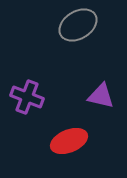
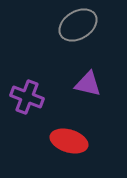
purple triangle: moved 13 px left, 12 px up
red ellipse: rotated 39 degrees clockwise
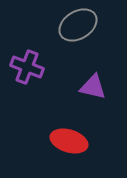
purple triangle: moved 5 px right, 3 px down
purple cross: moved 30 px up
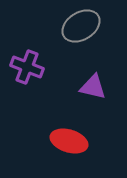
gray ellipse: moved 3 px right, 1 px down
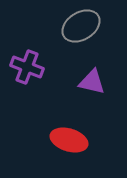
purple triangle: moved 1 px left, 5 px up
red ellipse: moved 1 px up
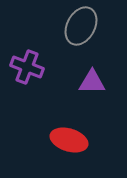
gray ellipse: rotated 30 degrees counterclockwise
purple triangle: rotated 12 degrees counterclockwise
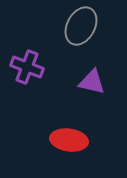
purple triangle: rotated 12 degrees clockwise
red ellipse: rotated 9 degrees counterclockwise
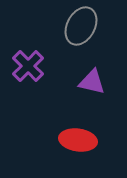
purple cross: moved 1 px right, 1 px up; rotated 24 degrees clockwise
red ellipse: moved 9 px right
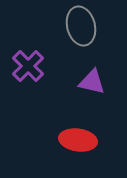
gray ellipse: rotated 42 degrees counterclockwise
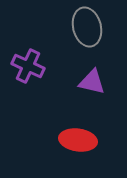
gray ellipse: moved 6 px right, 1 px down
purple cross: rotated 20 degrees counterclockwise
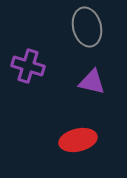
purple cross: rotated 8 degrees counterclockwise
red ellipse: rotated 21 degrees counterclockwise
